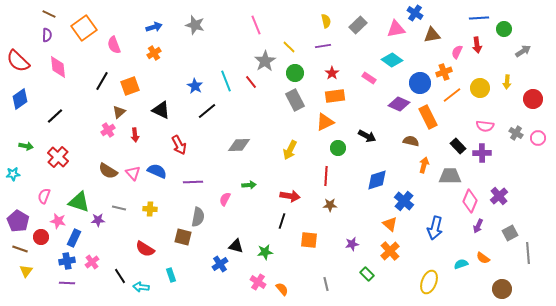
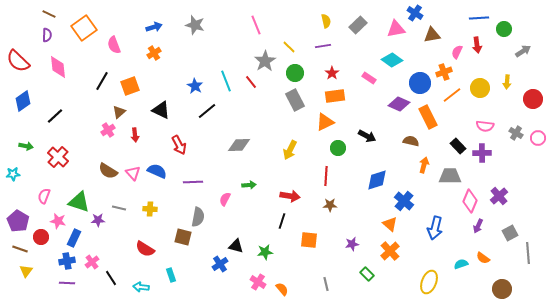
blue diamond at (20, 99): moved 3 px right, 2 px down
black line at (120, 276): moved 9 px left, 2 px down
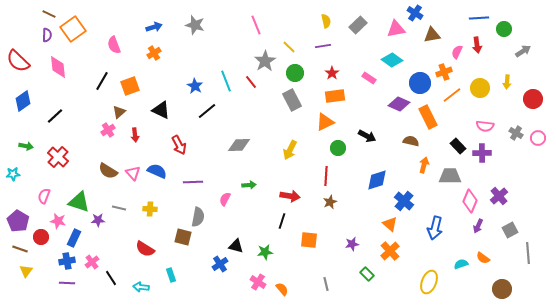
orange square at (84, 28): moved 11 px left, 1 px down
gray rectangle at (295, 100): moved 3 px left
brown star at (330, 205): moved 3 px up; rotated 24 degrees counterclockwise
gray square at (510, 233): moved 3 px up
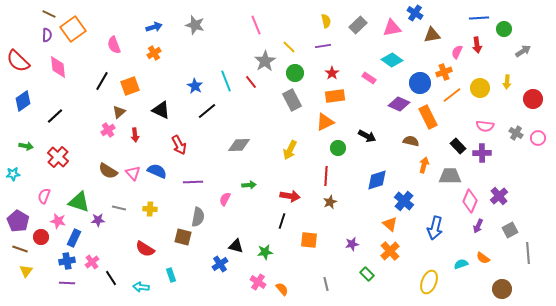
pink triangle at (396, 29): moved 4 px left, 1 px up
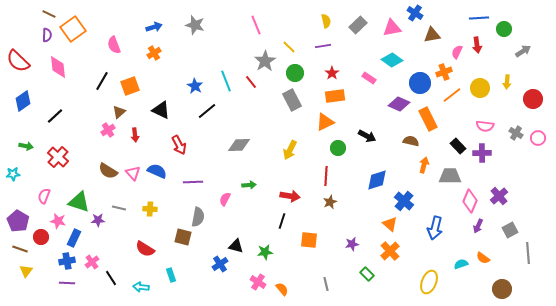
orange rectangle at (428, 117): moved 2 px down
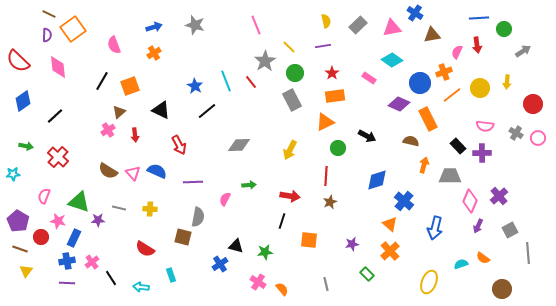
red circle at (533, 99): moved 5 px down
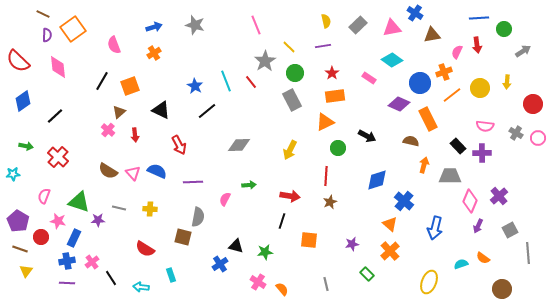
brown line at (49, 14): moved 6 px left
pink cross at (108, 130): rotated 16 degrees counterclockwise
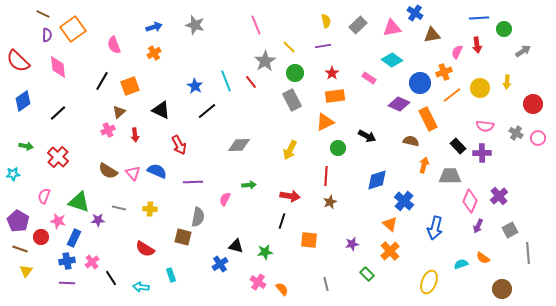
black line at (55, 116): moved 3 px right, 3 px up
pink cross at (108, 130): rotated 24 degrees clockwise
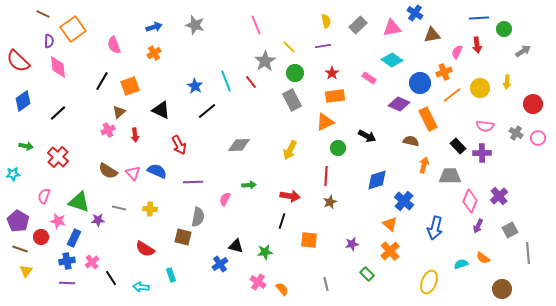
purple semicircle at (47, 35): moved 2 px right, 6 px down
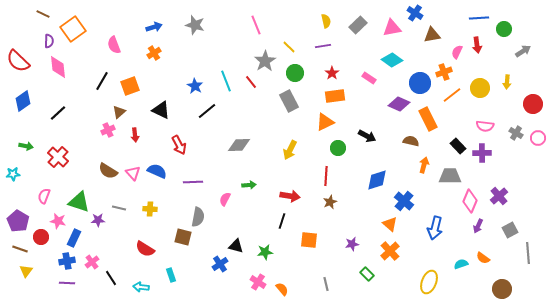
gray rectangle at (292, 100): moved 3 px left, 1 px down
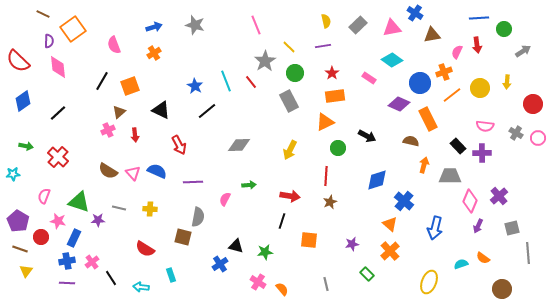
gray square at (510, 230): moved 2 px right, 2 px up; rotated 14 degrees clockwise
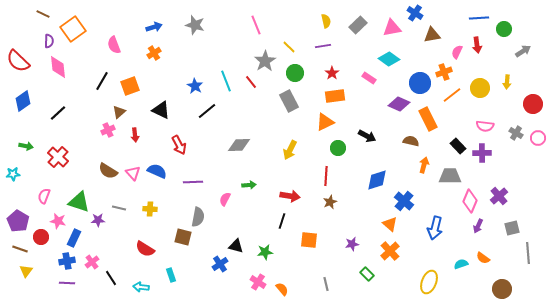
cyan diamond at (392, 60): moved 3 px left, 1 px up
